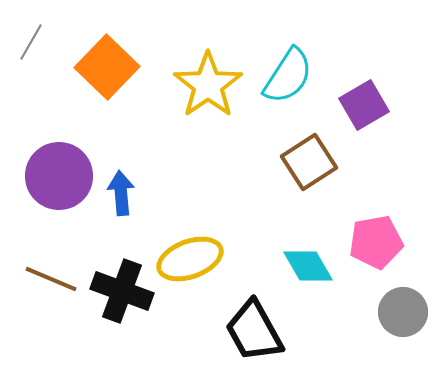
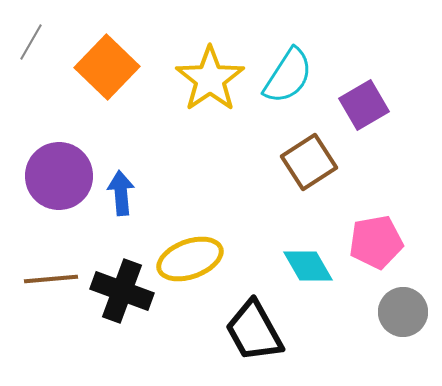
yellow star: moved 2 px right, 6 px up
brown line: rotated 28 degrees counterclockwise
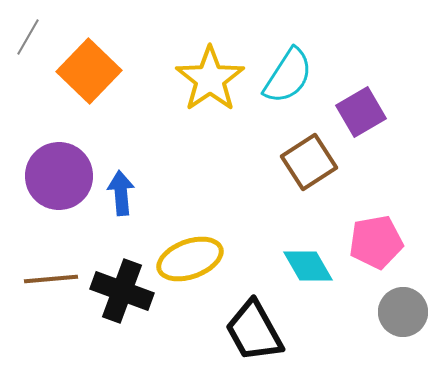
gray line: moved 3 px left, 5 px up
orange square: moved 18 px left, 4 px down
purple square: moved 3 px left, 7 px down
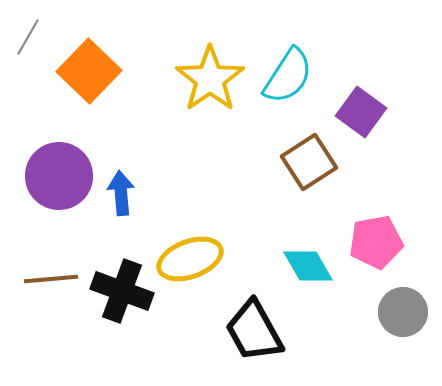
purple square: rotated 24 degrees counterclockwise
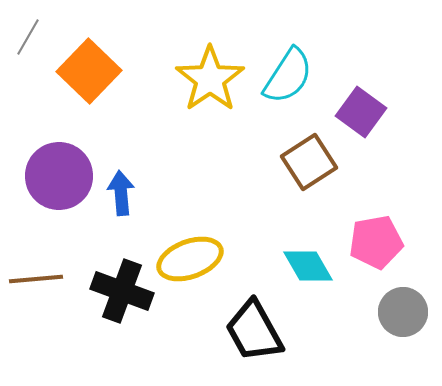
brown line: moved 15 px left
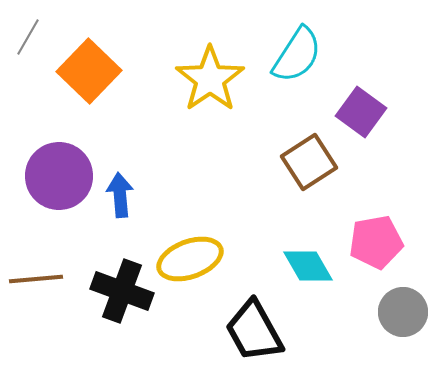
cyan semicircle: moved 9 px right, 21 px up
blue arrow: moved 1 px left, 2 px down
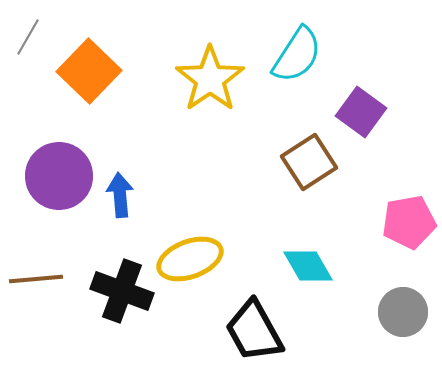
pink pentagon: moved 33 px right, 20 px up
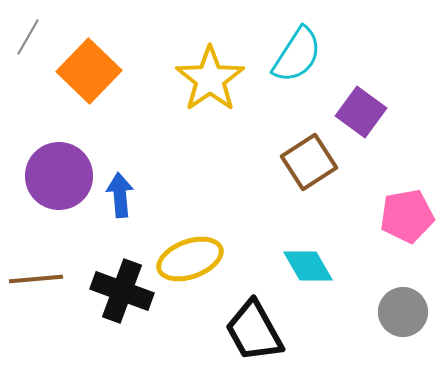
pink pentagon: moved 2 px left, 6 px up
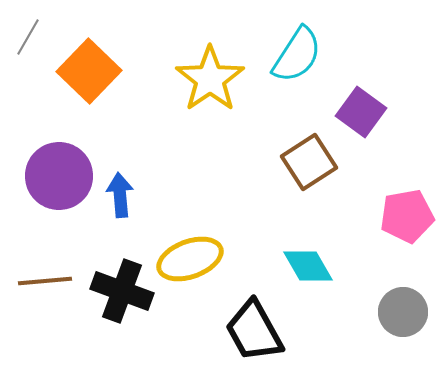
brown line: moved 9 px right, 2 px down
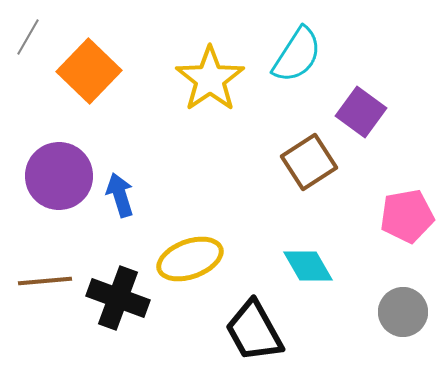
blue arrow: rotated 12 degrees counterclockwise
black cross: moved 4 px left, 7 px down
